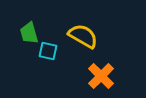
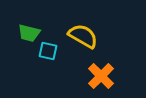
green trapezoid: rotated 60 degrees counterclockwise
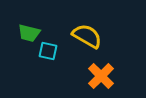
yellow semicircle: moved 4 px right
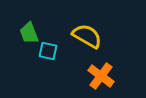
green trapezoid: rotated 55 degrees clockwise
orange cross: rotated 8 degrees counterclockwise
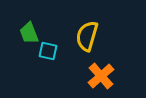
yellow semicircle: rotated 104 degrees counterclockwise
orange cross: rotated 12 degrees clockwise
